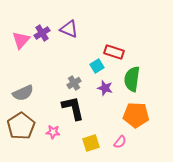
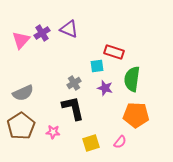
cyan square: rotated 24 degrees clockwise
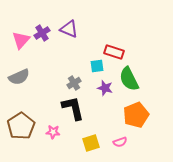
green semicircle: moved 3 px left; rotated 35 degrees counterclockwise
gray semicircle: moved 4 px left, 16 px up
orange pentagon: rotated 25 degrees counterclockwise
pink semicircle: rotated 32 degrees clockwise
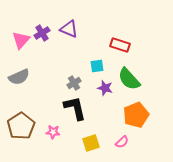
red rectangle: moved 6 px right, 7 px up
green semicircle: rotated 15 degrees counterclockwise
black L-shape: moved 2 px right
pink semicircle: moved 2 px right; rotated 24 degrees counterclockwise
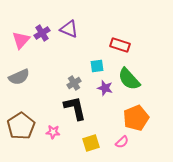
orange pentagon: moved 3 px down
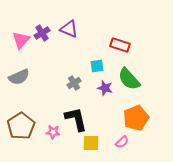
black L-shape: moved 1 px right, 11 px down
yellow square: rotated 18 degrees clockwise
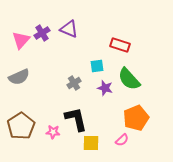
pink semicircle: moved 2 px up
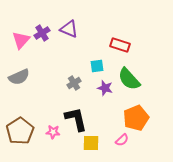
brown pentagon: moved 1 px left, 5 px down
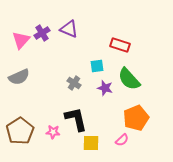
gray cross: rotated 24 degrees counterclockwise
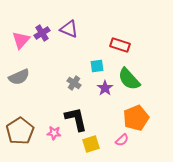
purple star: rotated 21 degrees clockwise
pink star: moved 1 px right, 1 px down
yellow square: moved 1 px down; rotated 18 degrees counterclockwise
